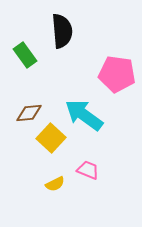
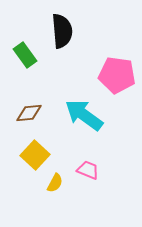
pink pentagon: moved 1 px down
yellow square: moved 16 px left, 17 px down
yellow semicircle: moved 1 px up; rotated 36 degrees counterclockwise
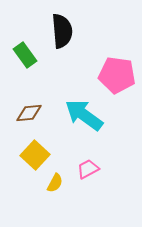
pink trapezoid: moved 1 px up; rotated 50 degrees counterclockwise
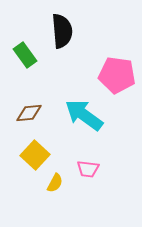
pink trapezoid: rotated 145 degrees counterclockwise
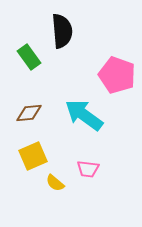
green rectangle: moved 4 px right, 2 px down
pink pentagon: rotated 12 degrees clockwise
yellow square: moved 2 px left, 1 px down; rotated 24 degrees clockwise
yellow semicircle: rotated 102 degrees clockwise
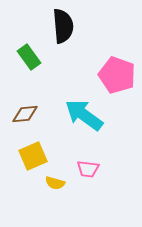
black semicircle: moved 1 px right, 5 px up
brown diamond: moved 4 px left, 1 px down
yellow semicircle: rotated 24 degrees counterclockwise
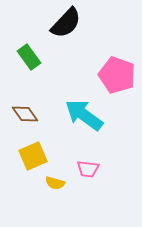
black semicircle: moved 3 px right, 3 px up; rotated 48 degrees clockwise
brown diamond: rotated 60 degrees clockwise
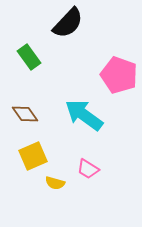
black semicircle: moved 2 px right
pink pentagon: moved 2 px right
pink trapezoid: rotated 25 degrees clockwise
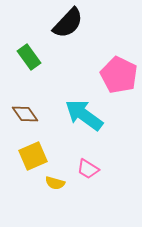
pink pentagon: rotated 6 degrees clockwise
